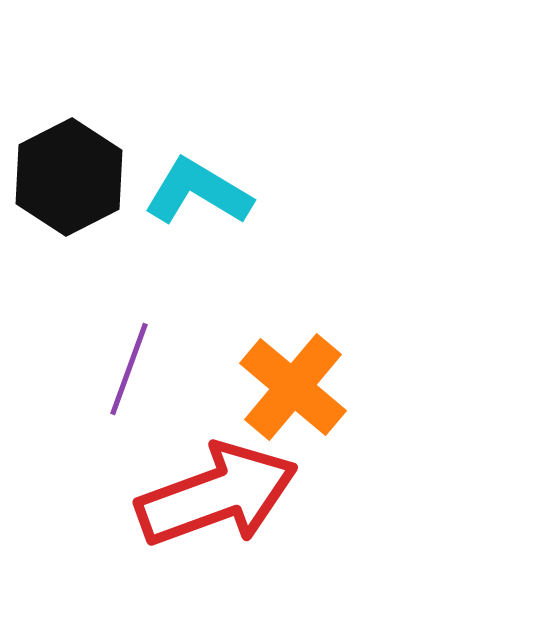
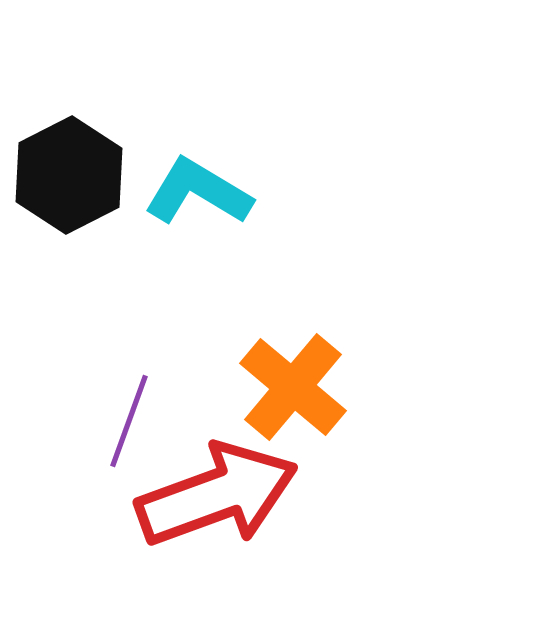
black hexagon: moved 2 px up
purple line: moved 52 px down
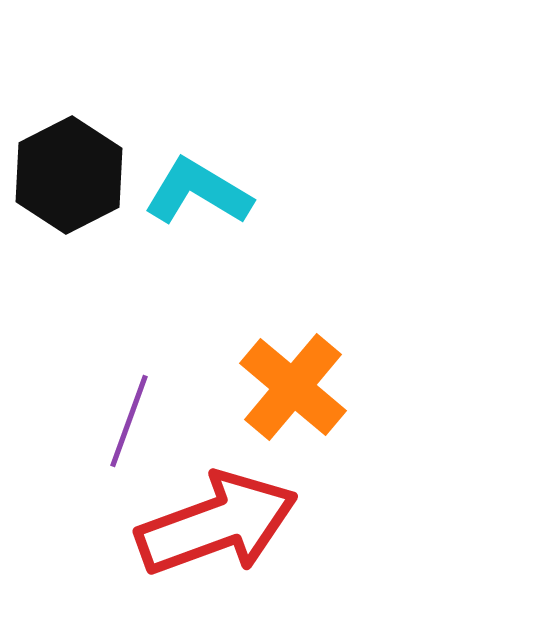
red arrow: moved 29 px down
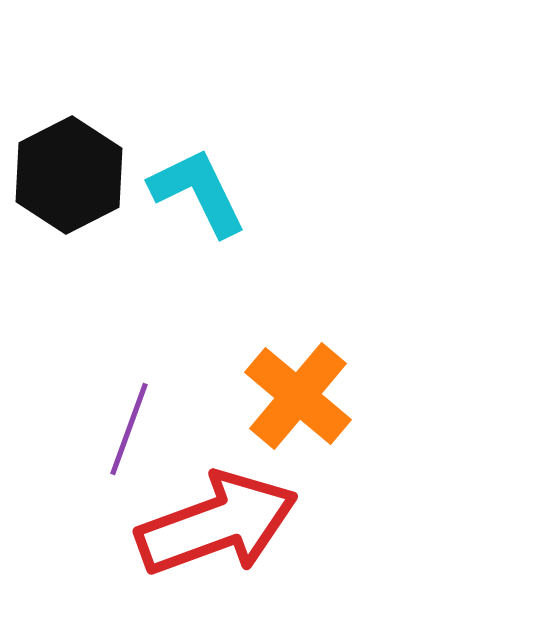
cyan L-shape: rotated 33 degrees clockwise
orange cross: moved 5 px right, 9 px down
purple line: moved 8 px down
